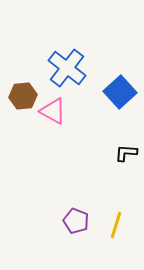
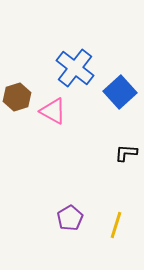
blue cross: moved 8 px right
brown hexagon: moved 6 px left, 1 px down; rotated 12 degrees counterclockwise
purple pentagon: moved 6 px left, 3 px up; rotated 20 degrees clockwise
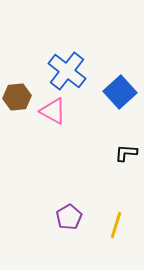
blue cross: moved 8 px left, 3 px down
brown hexagon: rotated 12 degrees clockwise
purple pentagon: moved 1 px left, 1 px up
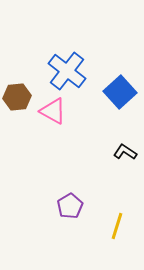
black L-shape: moved 1 px left, 1 px up; rotated 30 degrees clockwise
purple pentagon: moved 1 px right, 11 px up
yellow line: moved 1 px right, 1 px down
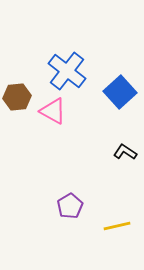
yellow line: rotated 60 degrees clockwise
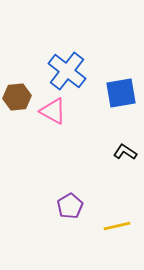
blue square: moved 1 px right, 1 px down; rotated 32 degrees clockwise
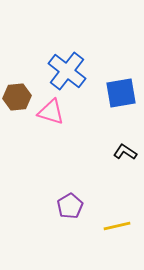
pink triangle: moved 2 px left, 1 px down; rotated 12 degrees counterclockwise
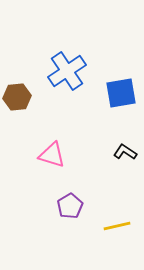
blue cross: rotated 18 degrees clockwise
pink triangle: moved 1 px right, 43 px down
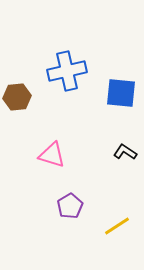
blue cross: rotated 21 degrees clockwise
blue square: rotated 16 degrees clockwise
yellow line: rotated 20 degrees counterclockwise
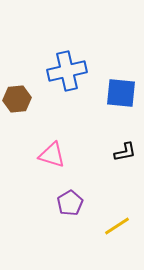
brown hexagon: moved 2 px down
black L-shape: rotated 135 degrees clockwise
purple pentagon: moved 3 px up
